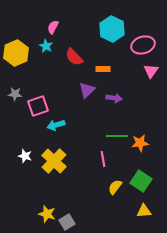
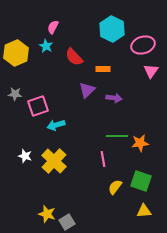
green square: rotated 15 degrees counterclockwise
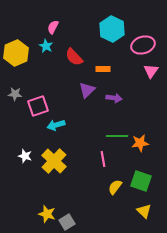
yellow triangle: rotated 49 degrees clockwise
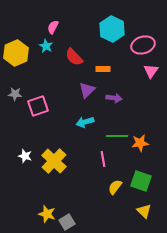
cyan arrow: moved 29 px right, 3 px up
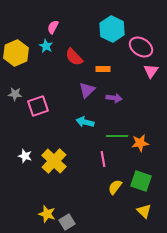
pink ellipse: moved 2 px left, 2 px down; rotated 50 degrees clockwise
cyan arrow: rotated 30 degrees clockwise
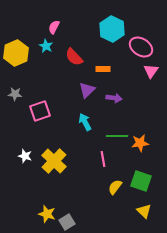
pink semicircle: moved 1 px right
pink square: moved 2 px right, 5 px down
cyan arrow: rotated 48 degrees clockwise
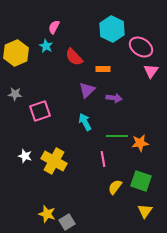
yellow cross: rotated 15 degrees counterclockwise
yellow triangle: moved 1 px right; rotated 21 degrees clockwise
